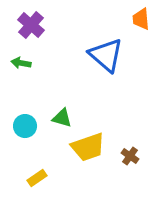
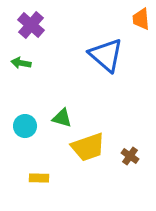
yellow rectangle: moved 2 px right; rotated 36 degrees clockwise
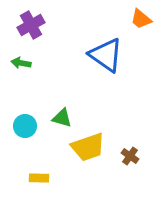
orange trapezoid: rotated 45 degrees counterclockwise
purple cross: rotated 20 degrees clockwise
blue triangle: rotated 6 degrees counterclockwise
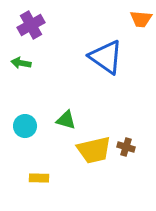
orange trapezoid: rotated 35 degrees counterclockwise
blue triangle: moved 2 px down
green triangle: moved 4 px right, 2 px down
yellow trapezoid: moved 6 px right, 3 px down; rotated 6 degrees clockwise
brown cross: moved 4 px left, 9 px up; rotated 18 degrees counterclockwise
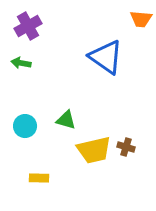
purple cross: moved 3 px left, 1 px down
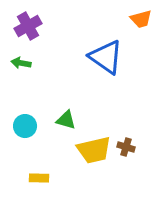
orange trapezoid: rotated 20 degrees counterclockwise
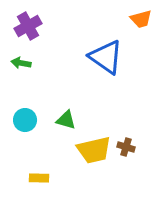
cyan circle: moved 6 px up
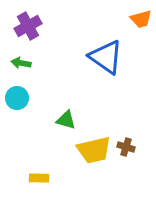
cyan circle: moved 8 px left, 22 px up
